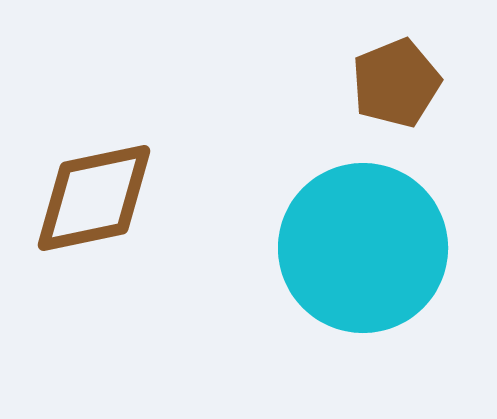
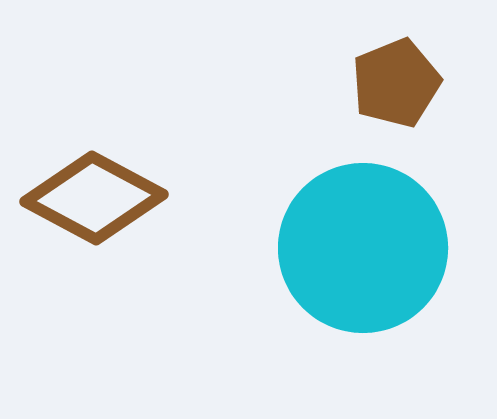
brown diamond: rotated 40 degrees clockwise
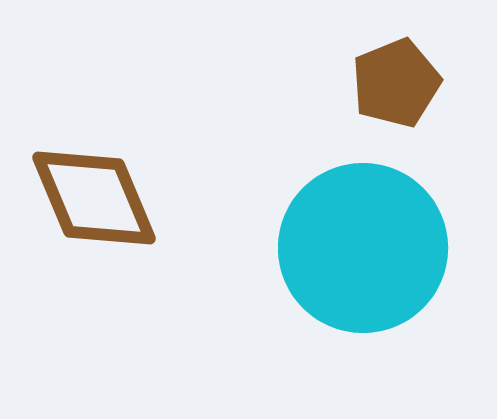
brown diamond: rotated 39 degrees clockwise
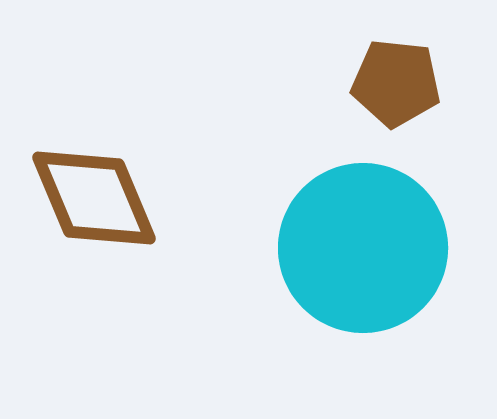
brown pentagon: rotated 28 degrees clockwise
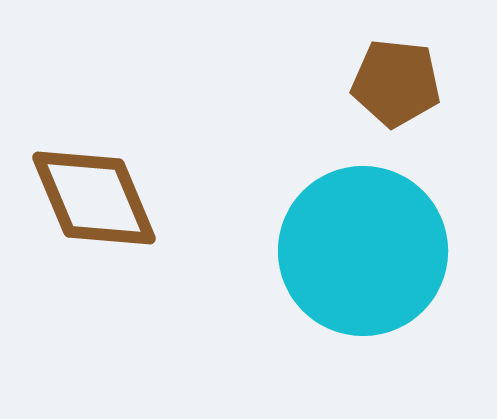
cyan circle: moved 3 px down
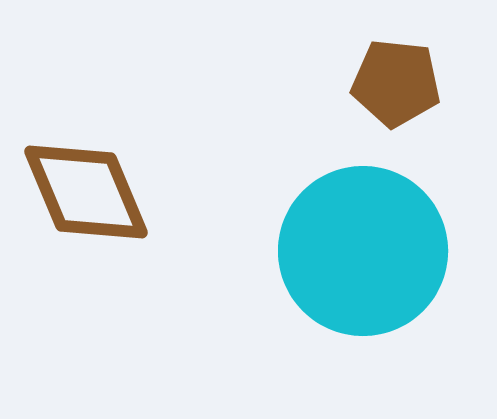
brown diamond: moved 8 px left, 6 px up
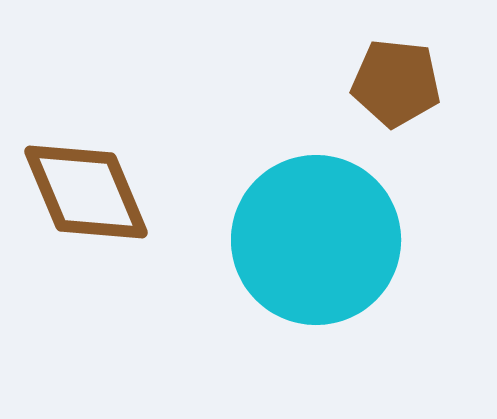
cyan circle: moved 47 px left, 11 px up
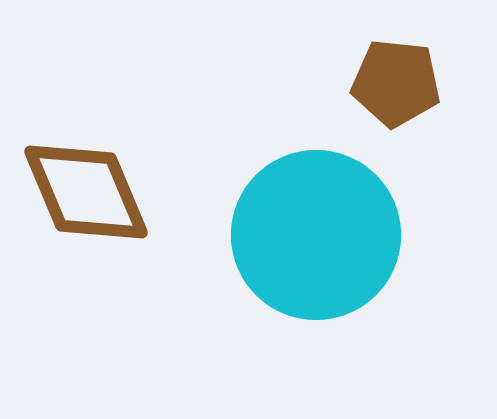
cyan circle: moved 5 px up
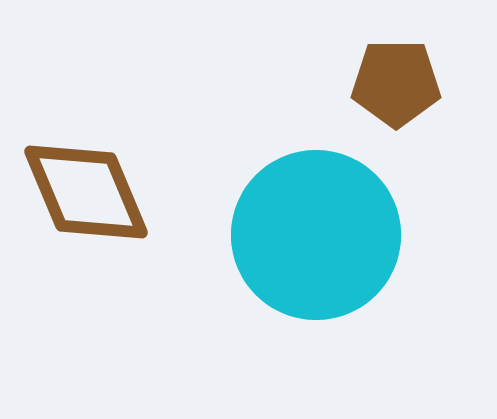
brown pentagon: rotated 6 degrees counterclockwise
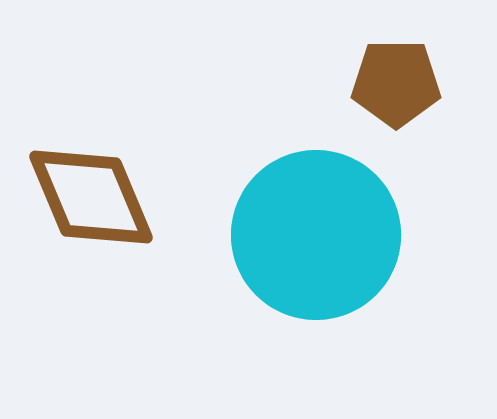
brown diamond: moved 5 px right, 5 px down
